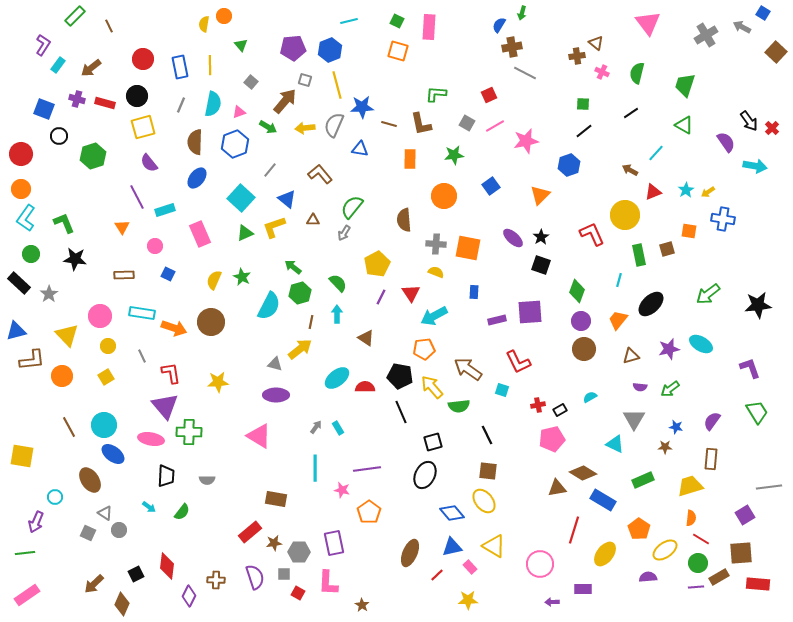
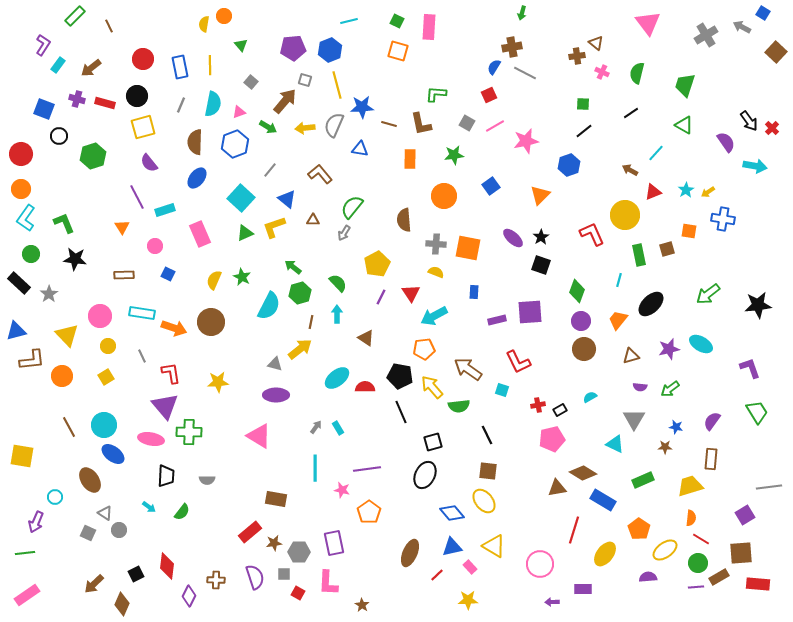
blue semicircle at (499, 25): moved 5 px left, 42 px down
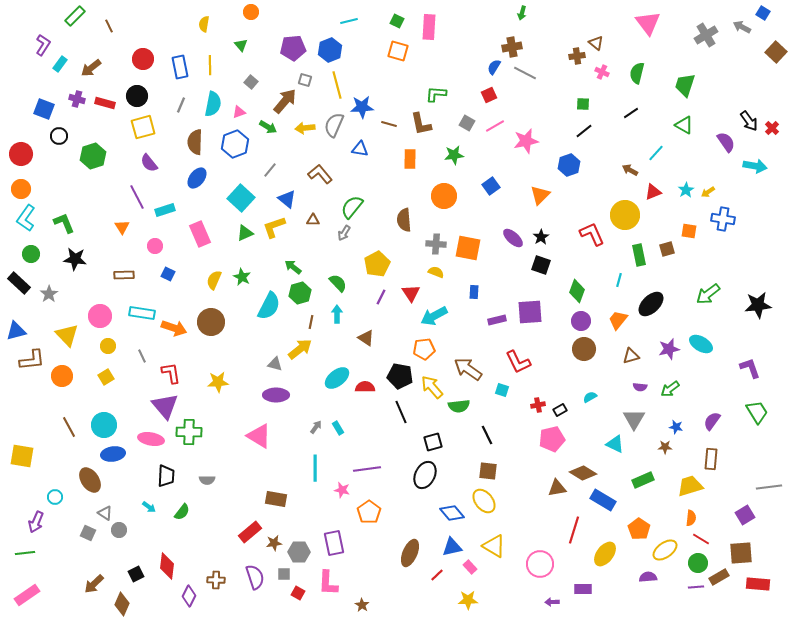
orange circle at (224, 16): moved 27 px right, 4 px up
cyan rectangle at (58, 65): moved 2 px right, 1 px up
blue ellipse at (113, 454): rotated 45 degrees counterclockwise
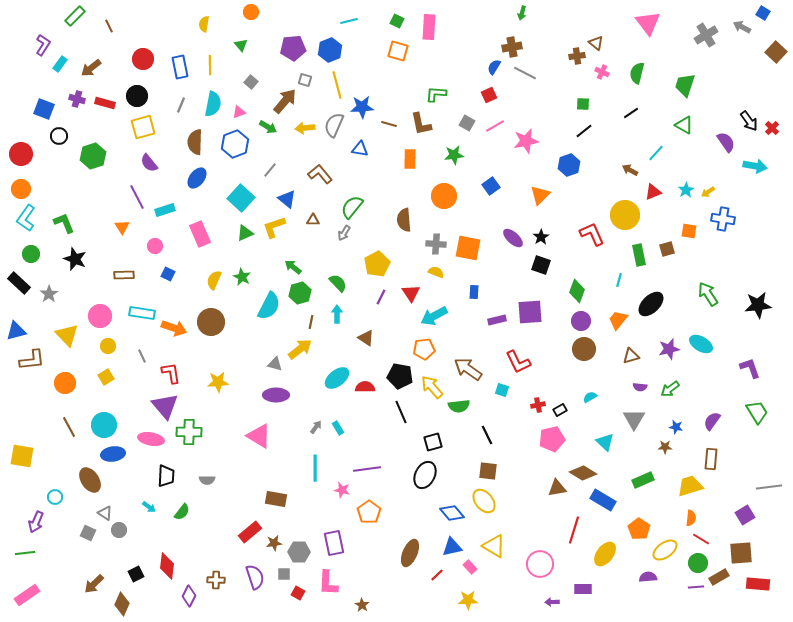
black star at (75, 259): rotated 15 degrees clockwise
green arrow at (708, 294): rotated 95 degrees clockwise
orange circle at (62, 376): moved 3 px right, 7 px down
cyan triangle at (615, 444): moved 10 px left, 2 px up; rotated 18 degrees clockwise
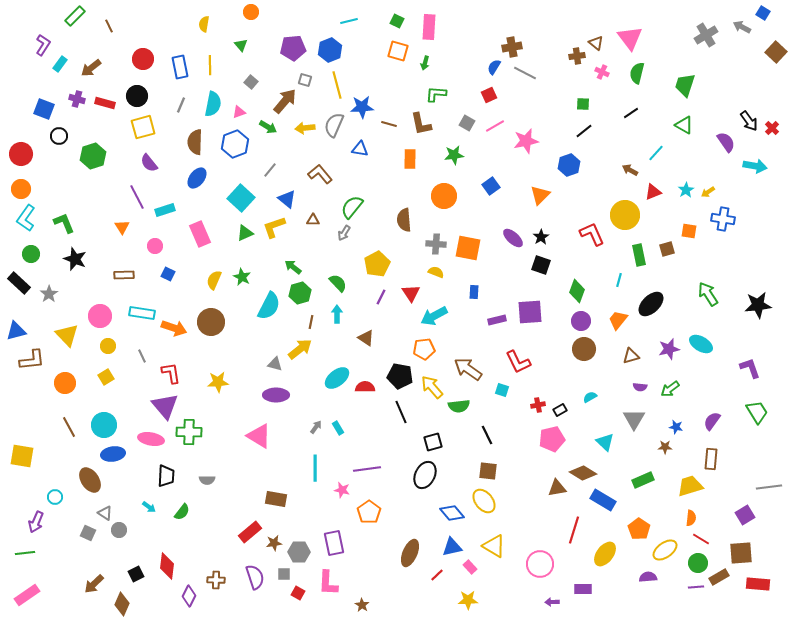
green arrow at (522, 13): moved 97 px left, 50 px down
pink triangle at (648, 23): moved 18 px left, 15 px down
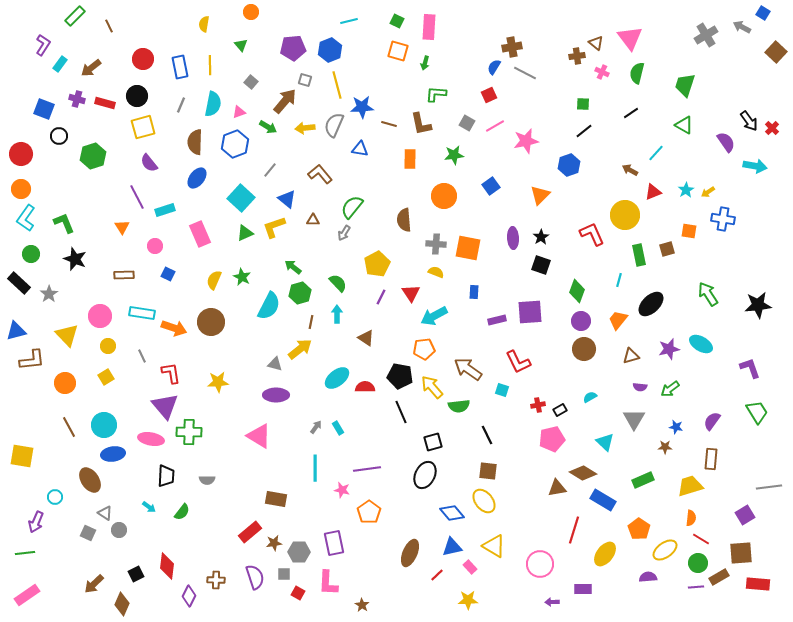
purple ellipse at (513, 238): rotated 45 degrees clockwise
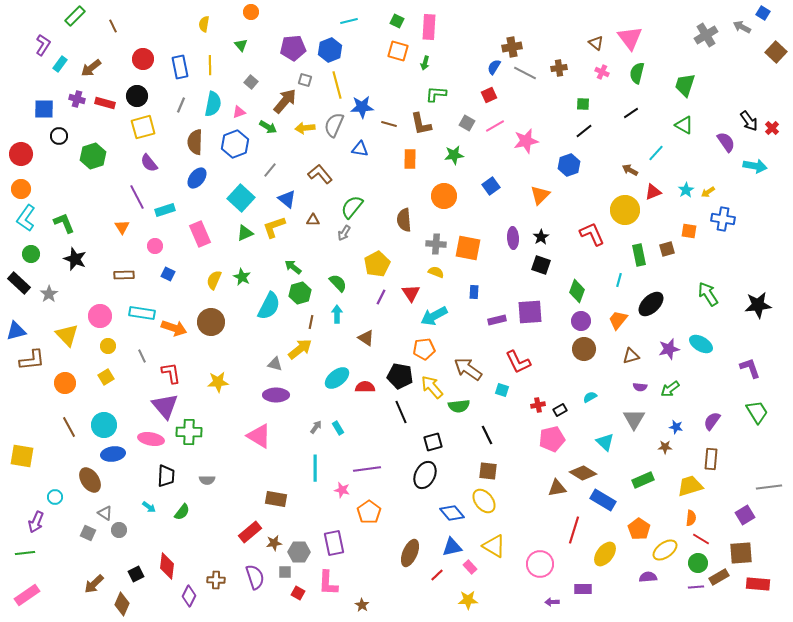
brown line at (109, 26): moved 4 px right
brown cross at (577, 56): moved 18 px left, 12 px down
blue square at (44, 109): rotated 20 degrees counterclockwise
yellow circle at (625, 215): moved 5 px up
gray square at (284, 574): moved 1 px right, 2 px up
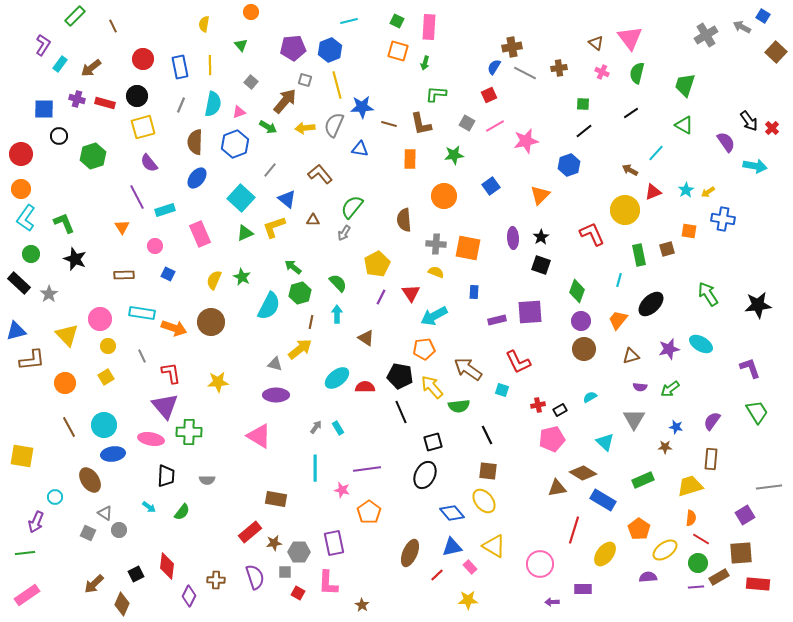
blue square at (763, 13): moved 3 px down
pink circle at (100, 316): moved 3 px down
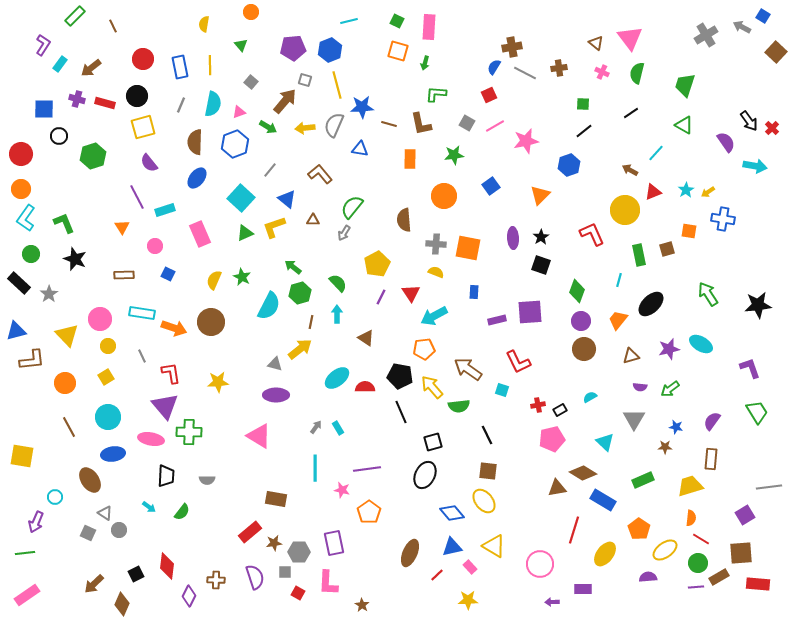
cyan circle at (104, 425): moved 4 px right, 8 px up
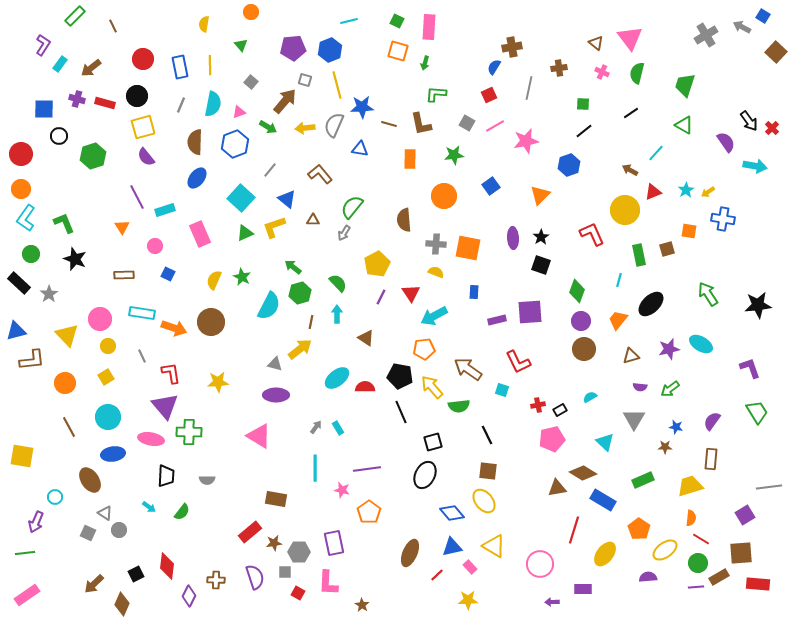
gray line at (525, 73): moved 4 px right, 15 px down; rotated 75 degrees clockwise
purple semicircle at (149, 163): moved 3 px left, 6 px up
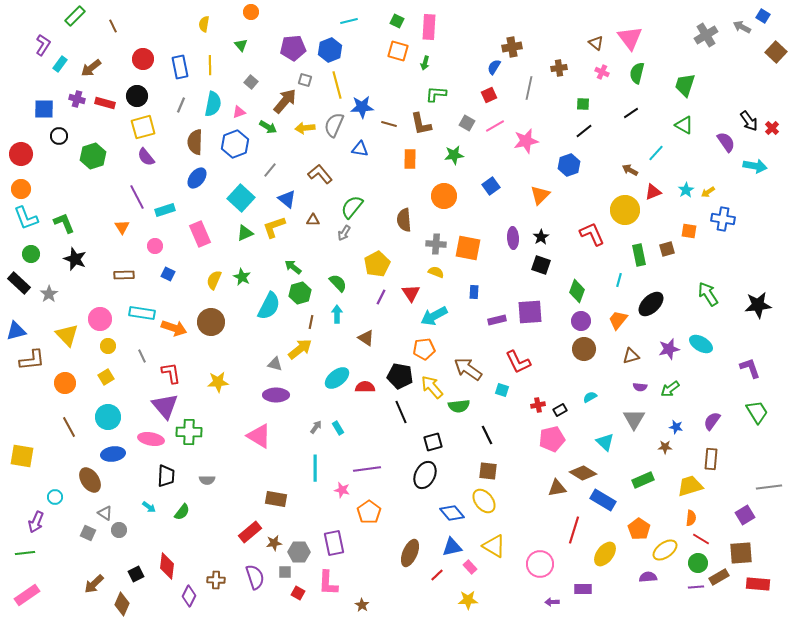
cyan L-shape at (26, 218): rotated 56 degrees counterclockwise
